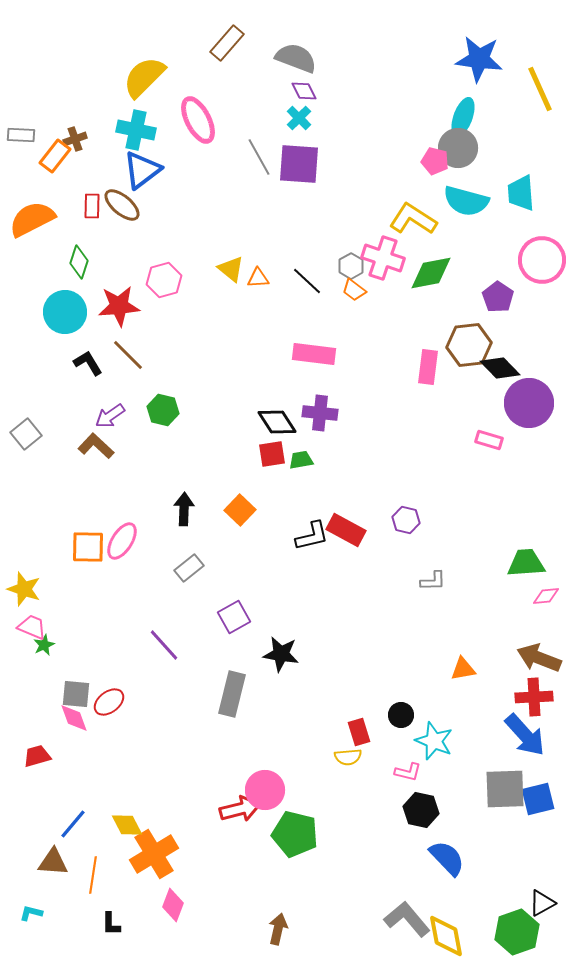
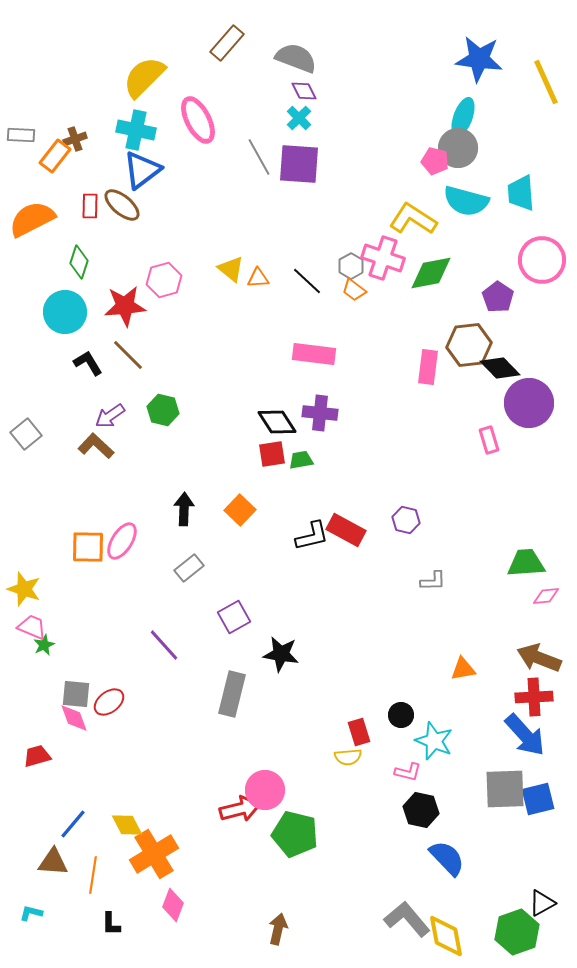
yellow line at (540, 89): moved 6 px right, 7 px up
red rectangle at (92, 206): moved 2 px left
red star at (119, 306): moved 6 px right
pink rectangle at (489, 440): rotated 56 degrees clockwise
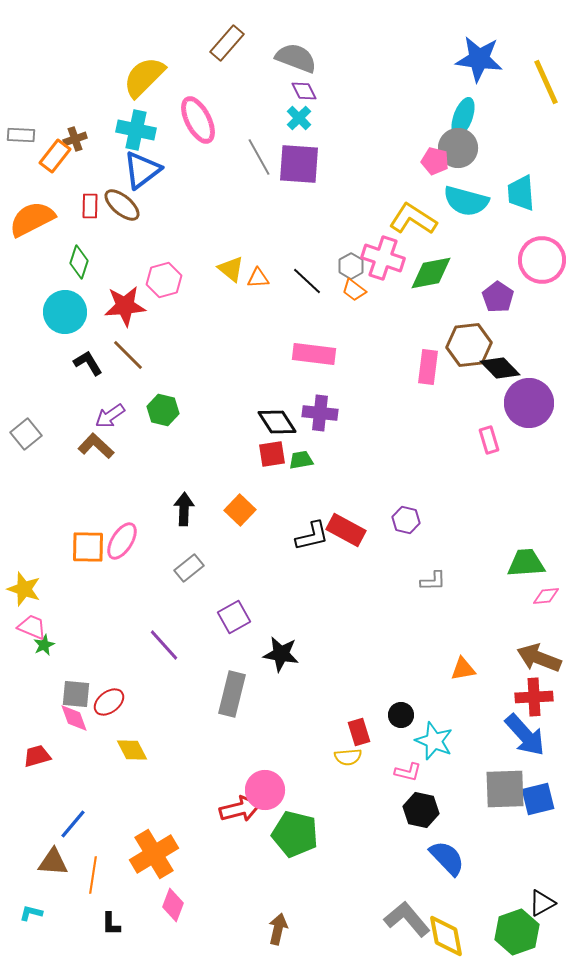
yellow diamond at (127, 825): moved 5 px right, 75 px up
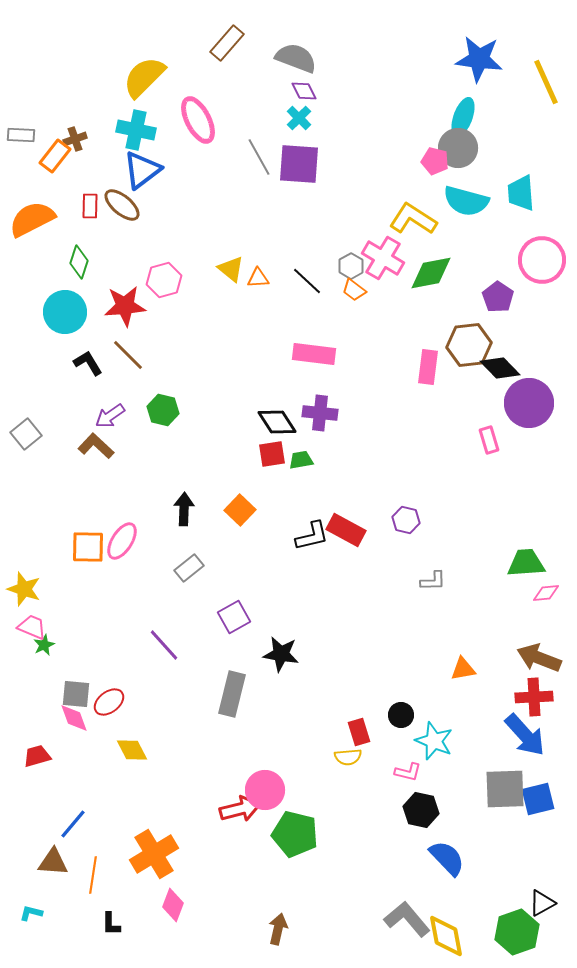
pink cross at (383, 258): rotated 12 degrees clockwise
pink diamond at (546, 596): moved 3 px up
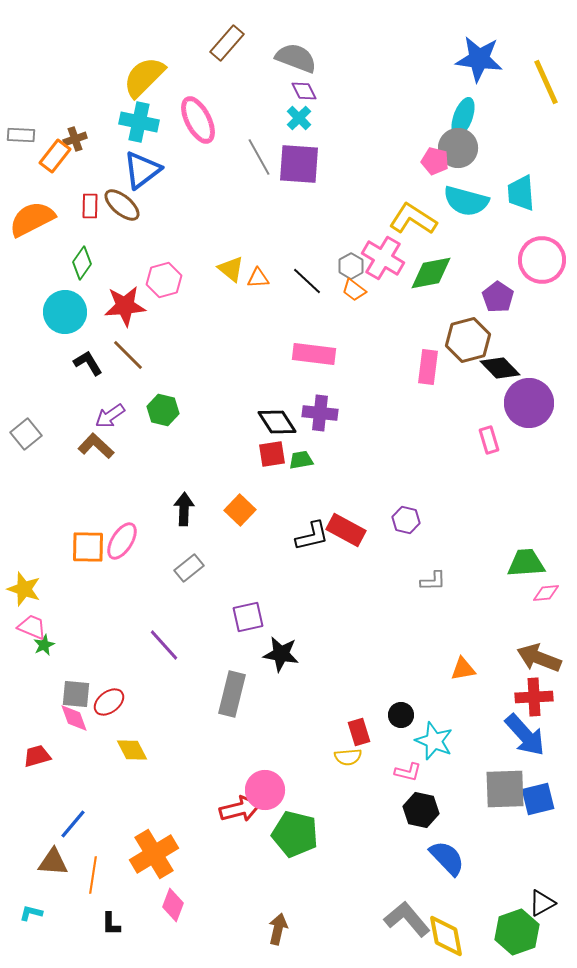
cyan cross at (136, 130): moved 3 px right, 8 px up
green diamond at (79, 262): moved 3 px right, 1 px down; rotated 16 degrees clockwise
brown hexagon at (469, 345): moved 1 px left, 5 px up; rotated 9 degrees counterclockwise
purple square at (234, 617): moved 14 px right; rotated 16 degrees clockwise
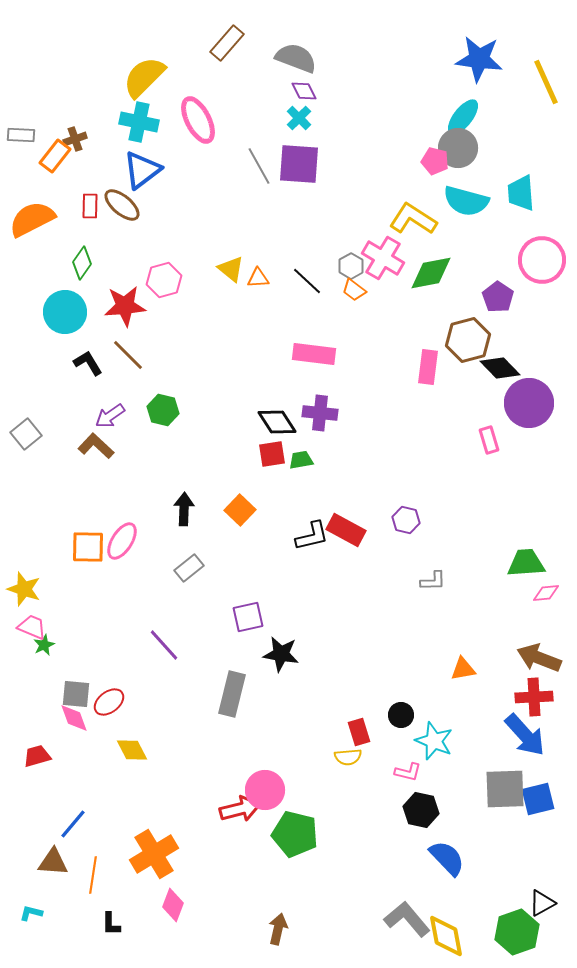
cyan ellipse at (463, 117): rotated 18 degrees clockwise
gray line at (259, 157): moved 9 px down
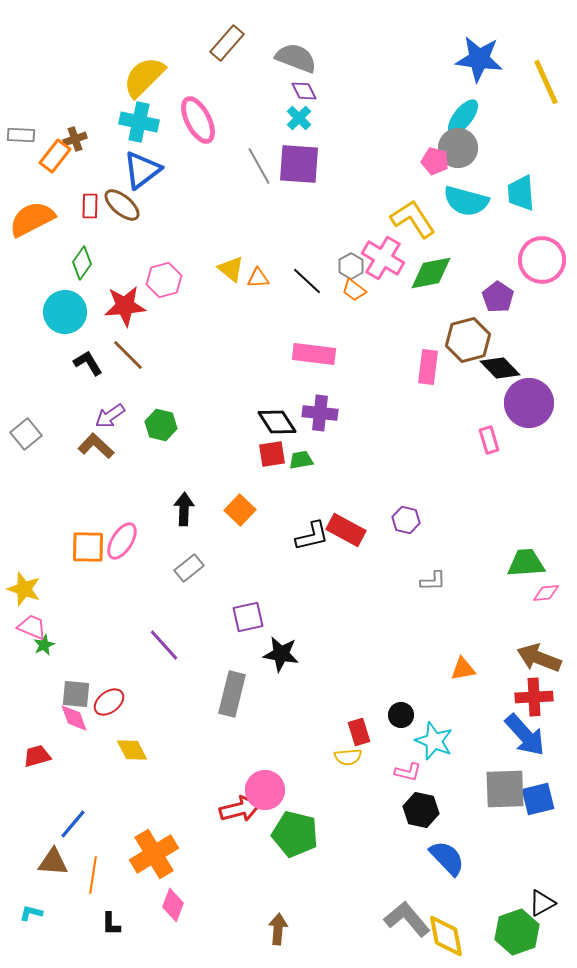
yellow L-shape at (413, 219): rotated 24 degrees clockwise
green hexagon at (163, 410): moved 2 px left, 15 px down
brown arrow at (278, 929): rotated 8 degrees counterclockwise
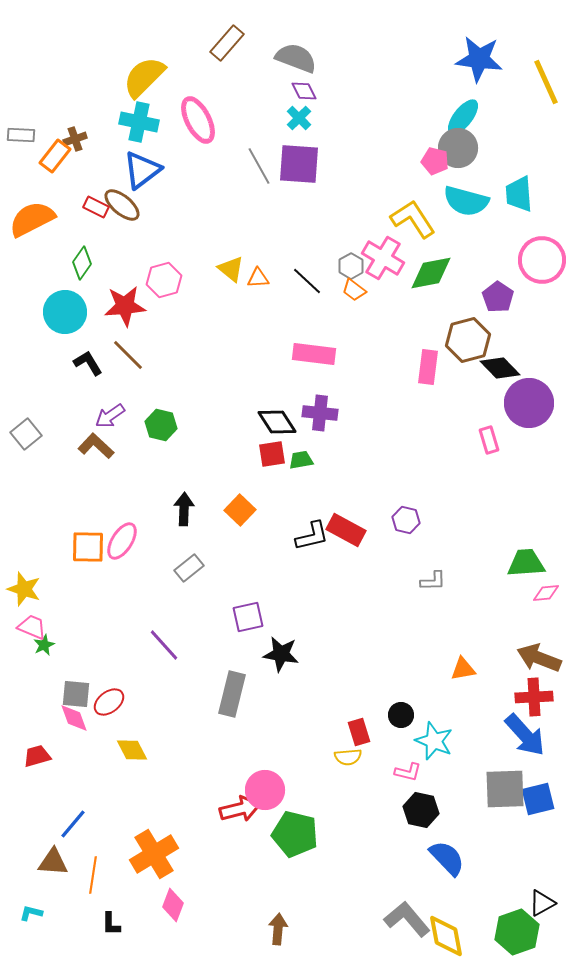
cyan trapezoid at (521, 193): moved 2 px left, 1 px down
red rectangle at (90, 206): moved 6 px right, 1 px down; rotated 65 degrees counterclockwise
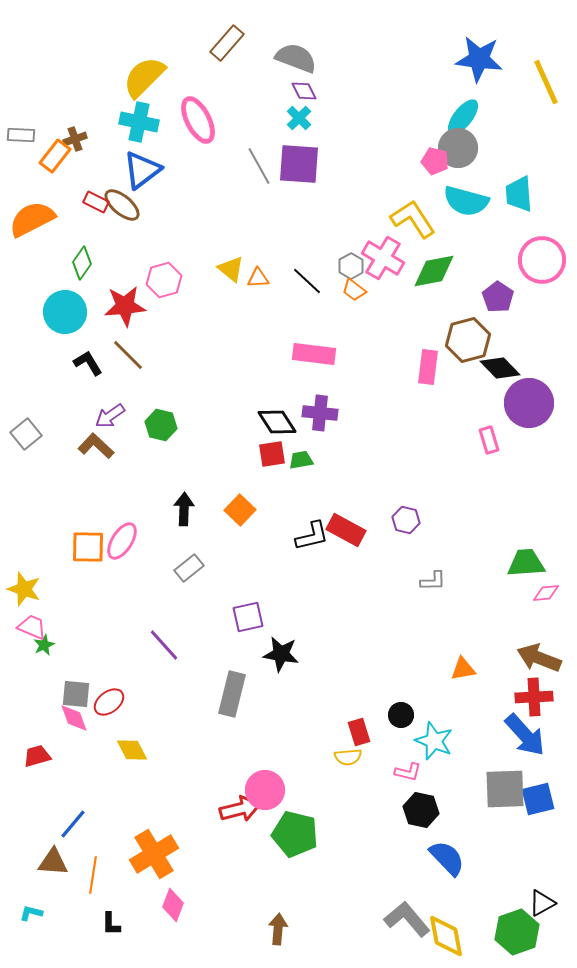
red rectangle at (96, 207): moved 5 px up
green diamond at (431, 273): moved 3 px right, 2 px up
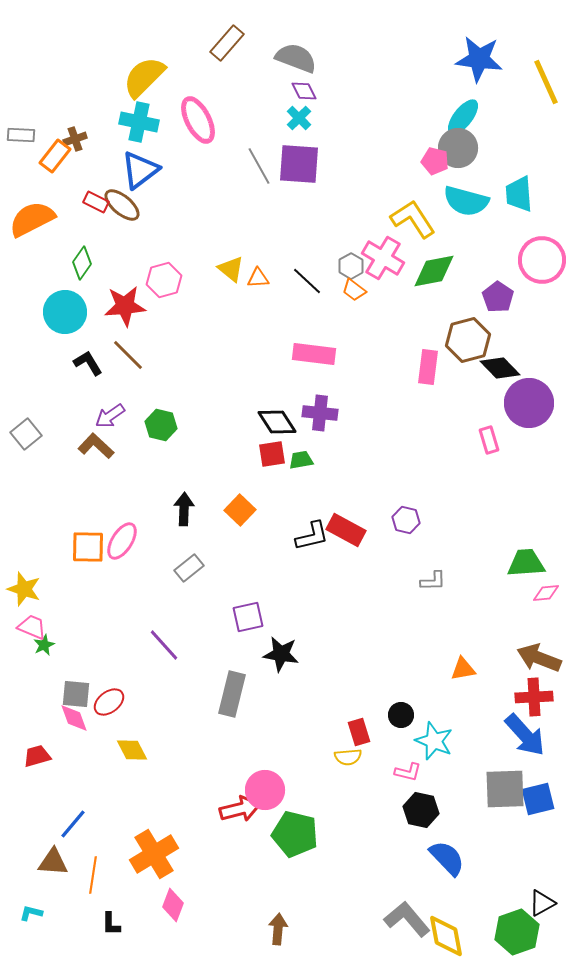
blue triangle at (142, 170): moved 2 px left
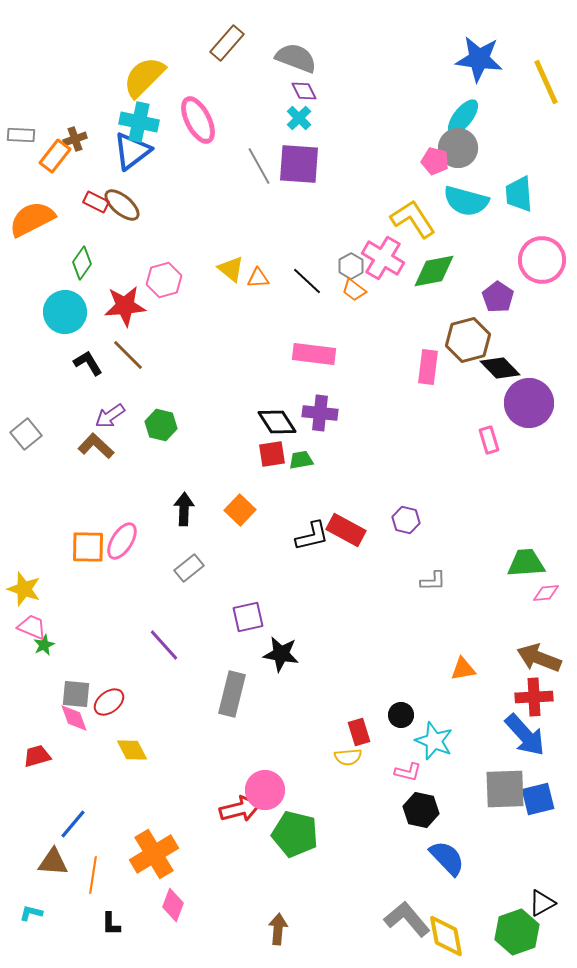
blue triangle at (140, 170): moved 8 px left, 19 px up
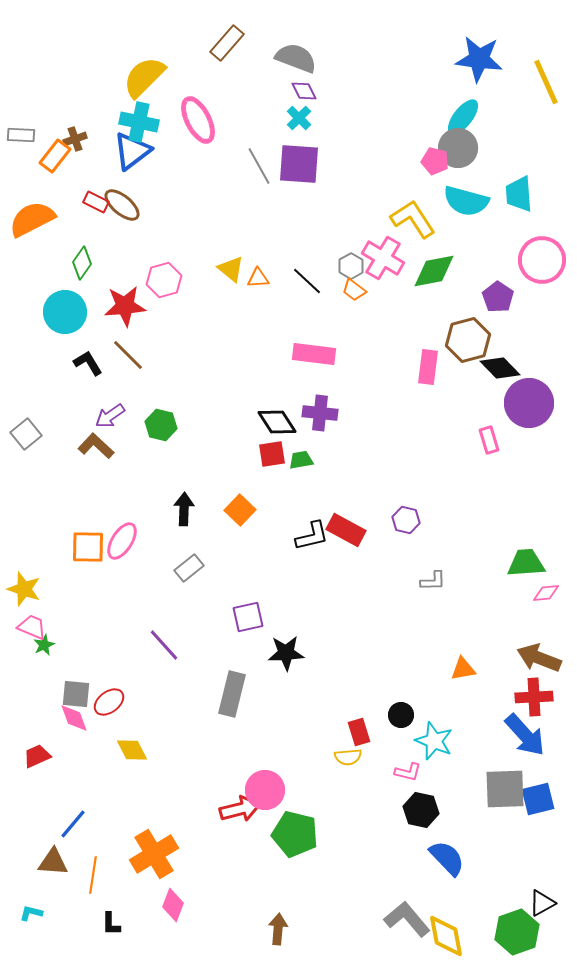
black star at (281, 654): moved 5 px right, 1 px up; rotated 12 degrees counterclockwise
red trapezoid at (37, 756): rotated 8 degrees counterclockwise
